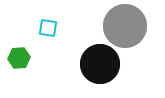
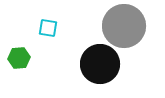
gray circle: moved 1 px left
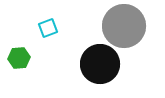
cyan square: rotated 30 degrees counterclockwise
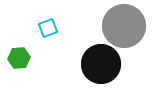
black circle: moved 1 px right
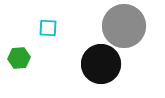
cyan square: rotated 24 degrees clockwise
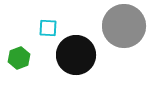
green hexagon: rotated 15 degrees counterclockwise
black circle: moved 25 px left, 9 px up
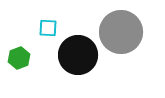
gray circle: moved 3 px left, 6 px down
black circle: moved 2 px right
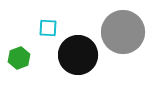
gray circle: moved 2 px right
